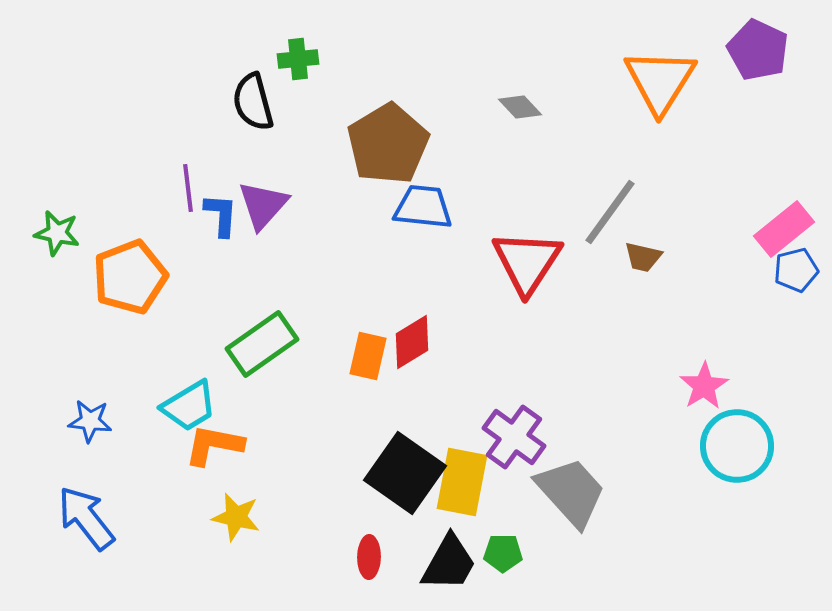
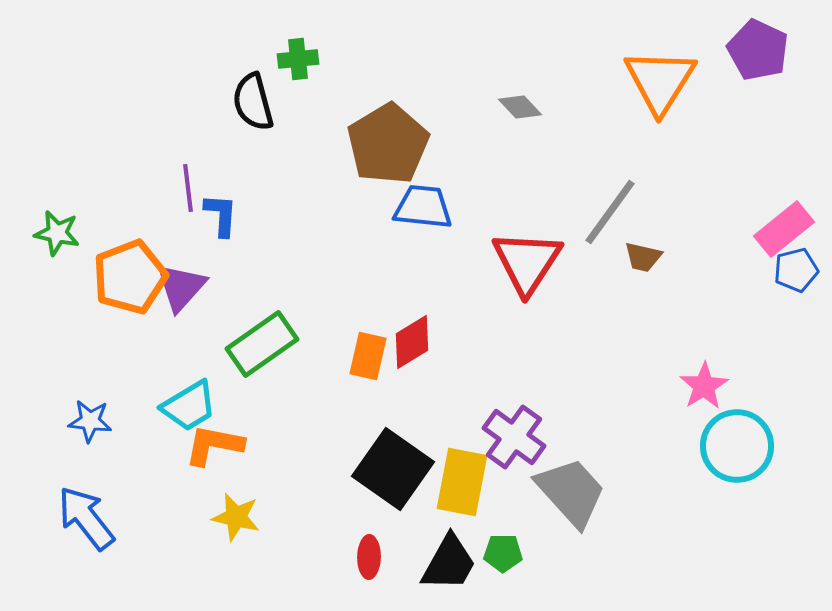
purple triangle: moved 82 px left, 82 px down
black square: moved 12 px left, 4 px up
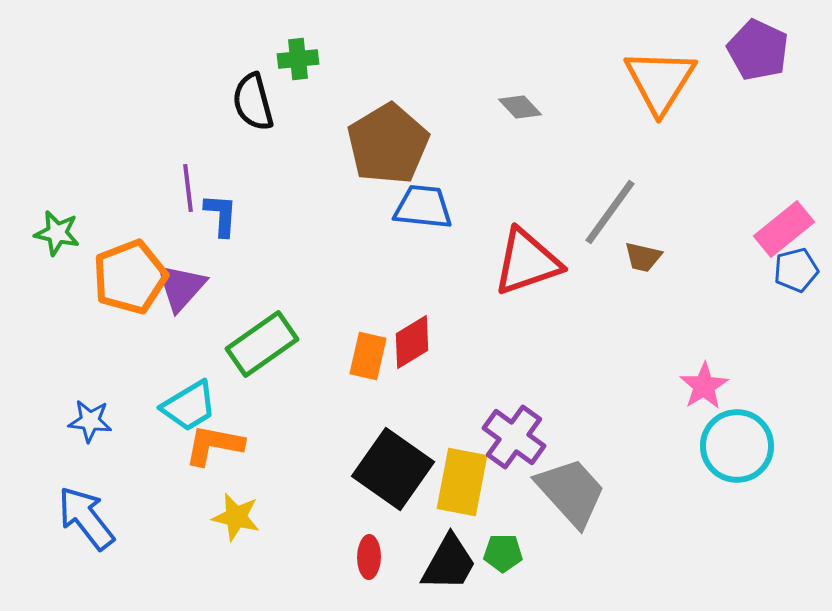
red triangle: rotated 38 degrees clockwise
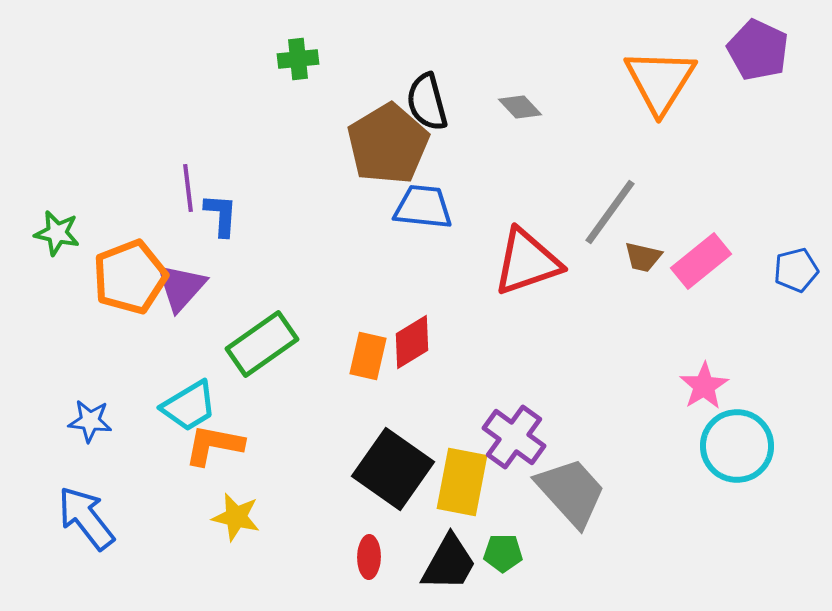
black semicircle: moved 174 px right
pink rectangle: moved 83 px left, 32 px down
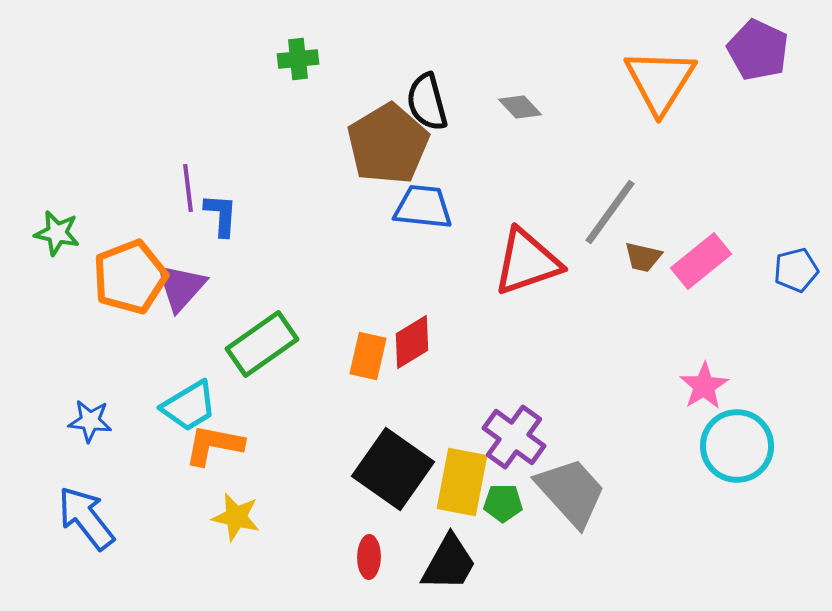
green pentagon: moved 50 px up
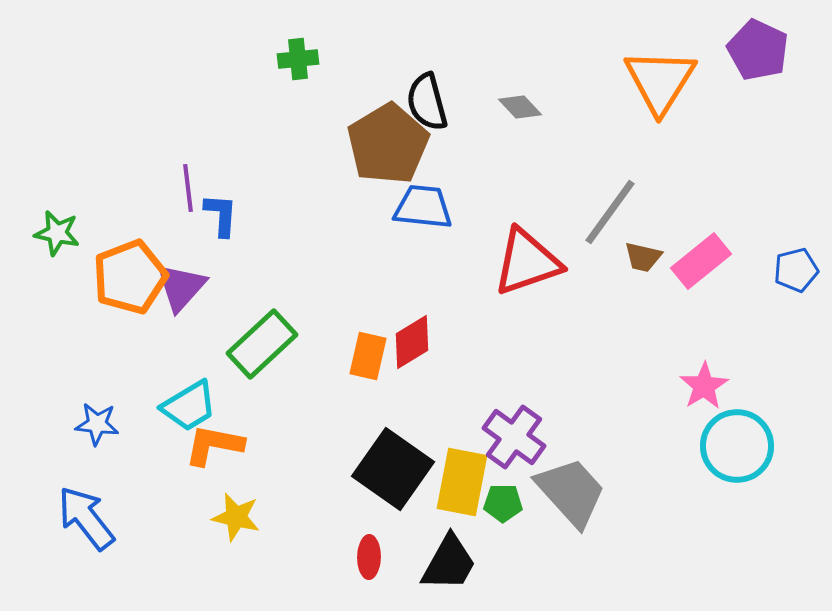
green rectangle: rotated 8 degrees counterclockwise
blue star: moved 7 px right, 3 px down
